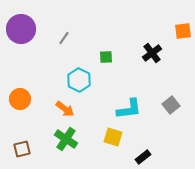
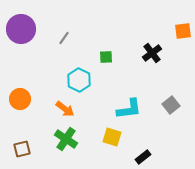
yellow square: moved 1 px left
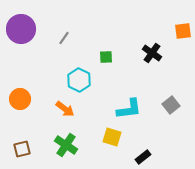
black cross: rotated 18 degrees counterclockwise
green cross: moved 6 px down
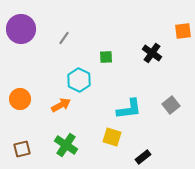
orange arrow: moved 4 px left, 4 px up; rotated 66 degrees counterclockwise
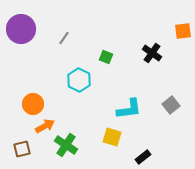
green square: rotated 24 degrees clockwise
orange circle: moved 13 px right, 5 px down
orange arrow: moved 16 px left, 21 px down
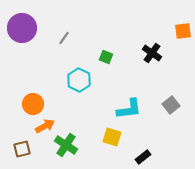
purple circle: moved 1 px right, 1 px up
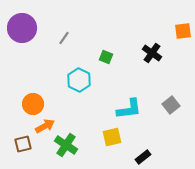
yellow square: rotated 30 degrees counterclockwise
brown square: moved 1 px right, 5 px up
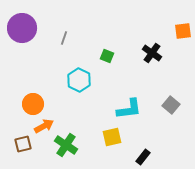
gray line: rotated 16 degrees counterclockwise
green square: moved 1 px right, 1 px up
gray square: rotated 12 degrees counterclockwise
orange arrow: moved 1 px left
black rectangle: rotated 14 degrees counterclockwise
